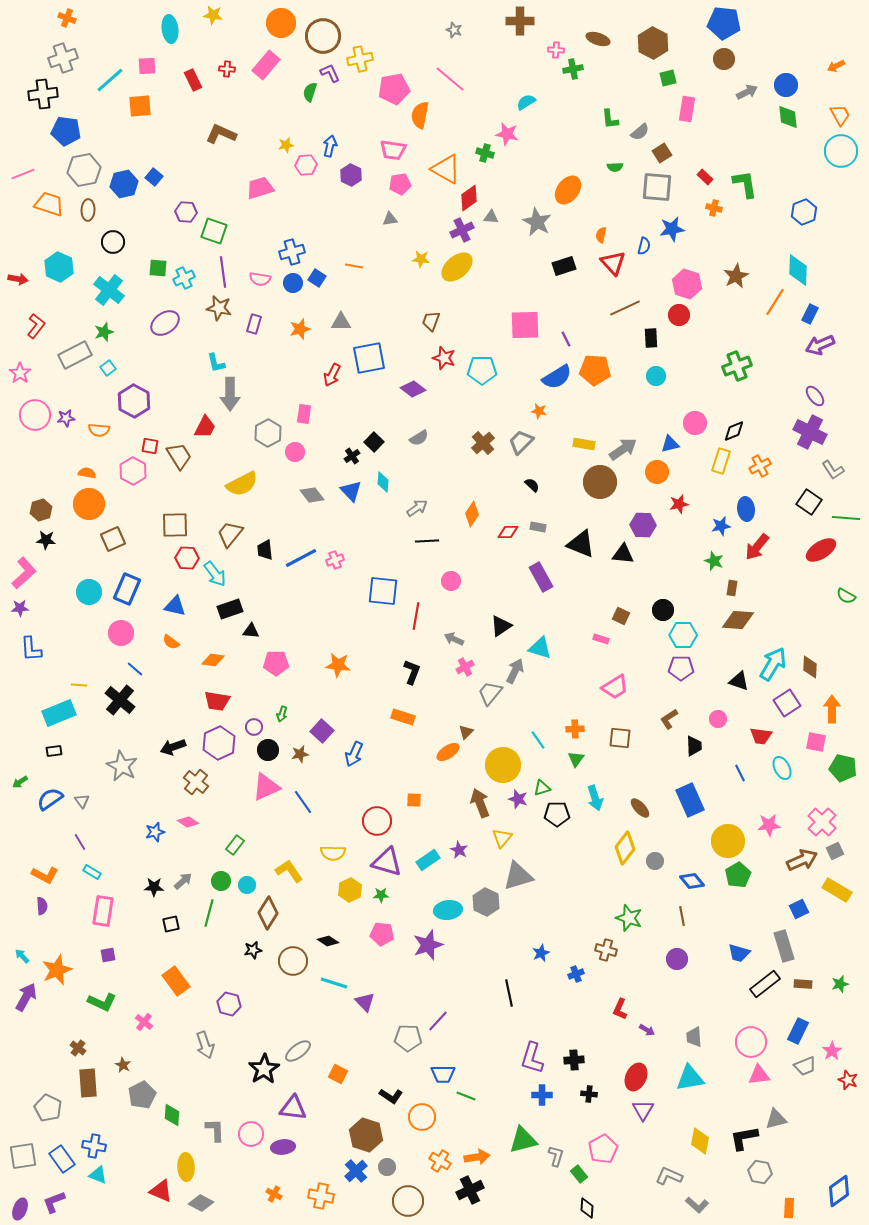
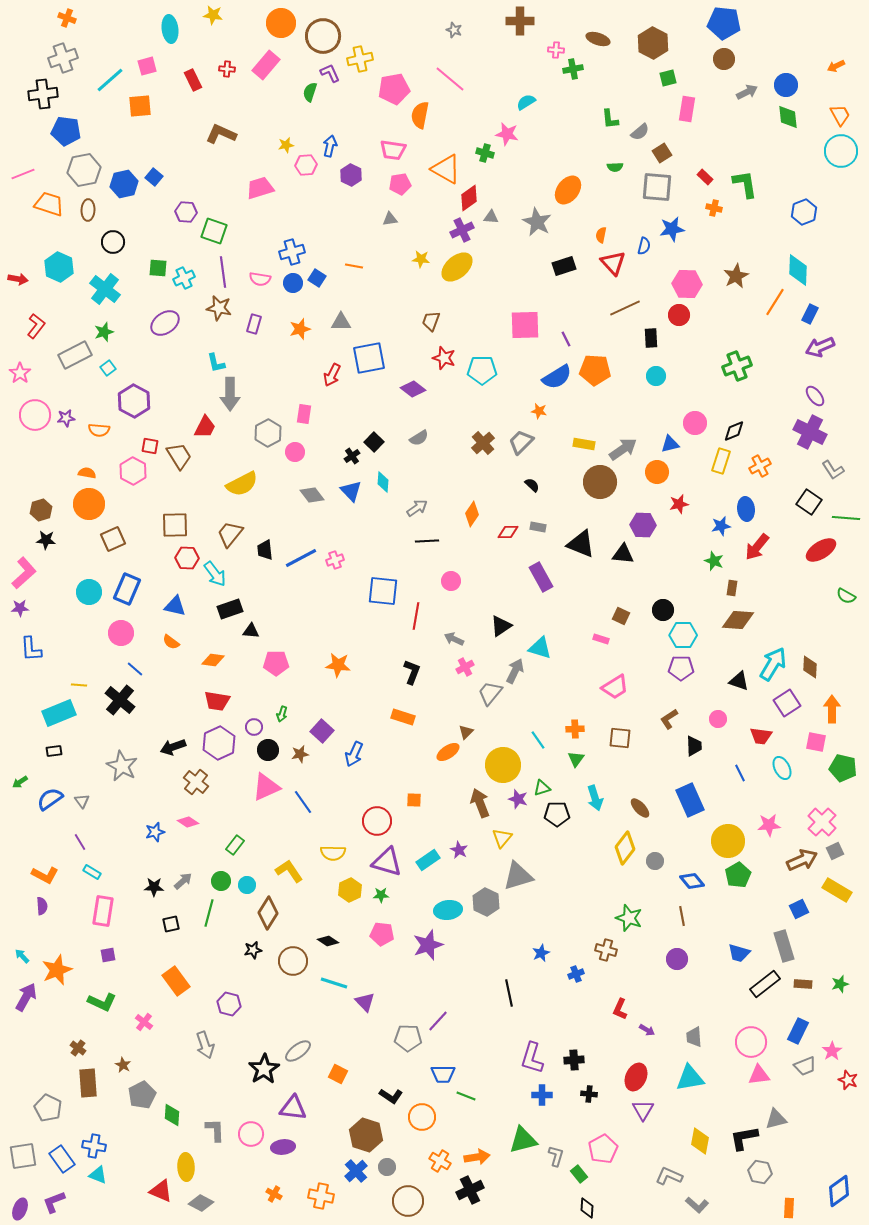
pink square at (147, 66): rotated 12 degrees counterclockwise
pink hexagon at (687, 284): rotated 16 degrees counterclockwise
cyan cross at (109, 290): moved 4 px left, 1 px up
purple arrow at (820, 345): moved 2 px down
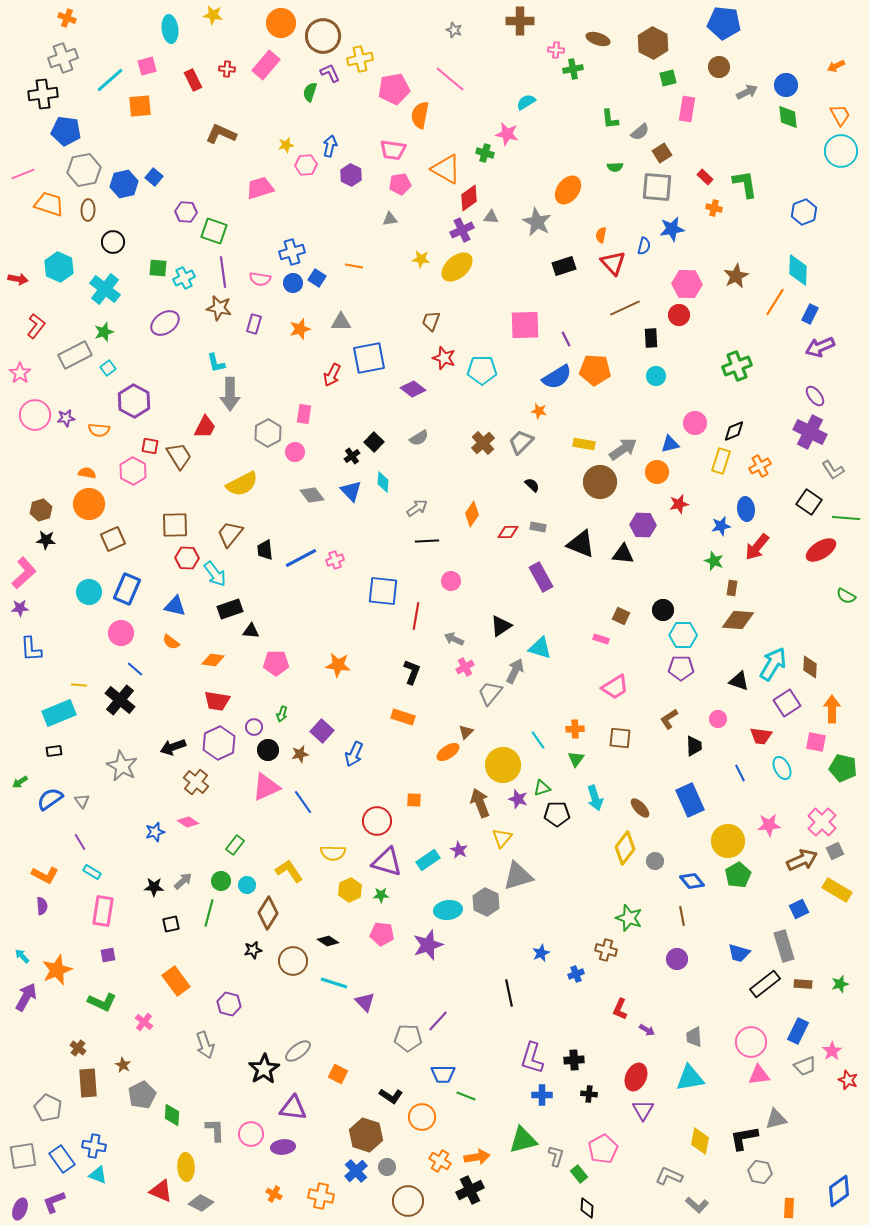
brown circle at (724, 59): moved 5 px left, 8 px down
